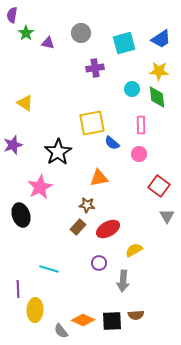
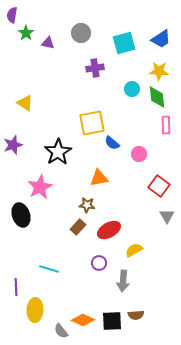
pink rectangle: moved 25 px right
red ellipse: moved 1 px right, 1 px down
purple line: moved 2 px left, 2 px up
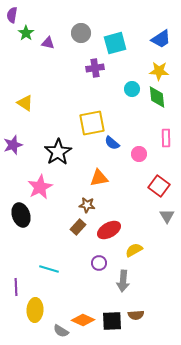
cyan square: moved 9 px left
pink rectangle: moved 13 px down
gray semicircle: rotated 21 degrees counterclockwise
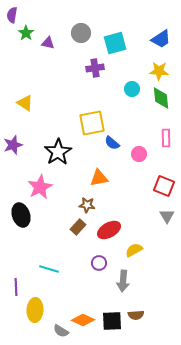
green diamond: moved 4 px right, 1 px down
red square: moved 5 px right; rotated 15 degrees counterclockwise
